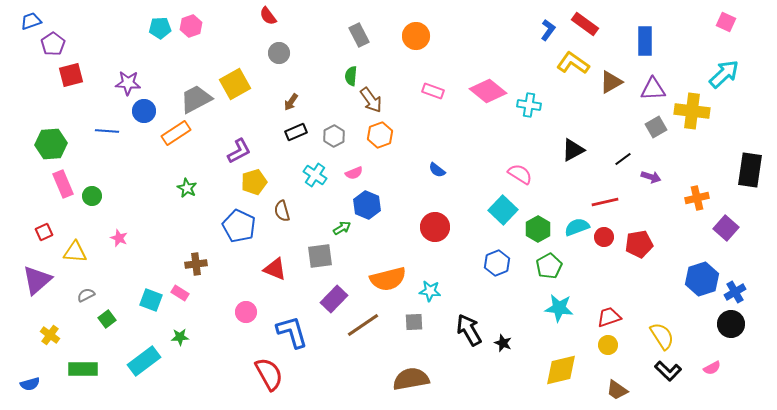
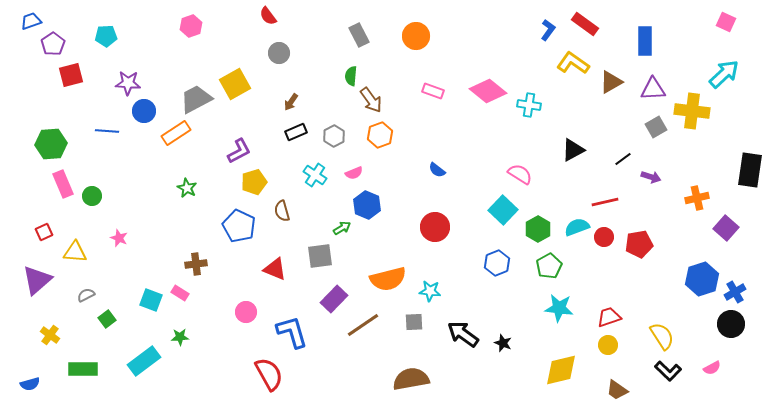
cyan pentagon at (160, 28): moved 54 px left, 8 px down
black arrow at (469, 330): moved 6 px left, 4 px down; rotated 24 degrees counterclockwise
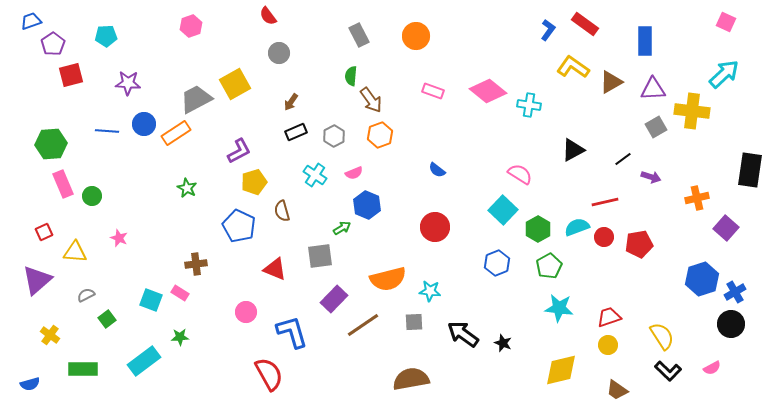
yellow L-shape at (573, 63): moved 4 px down
blue circle at (144, 111): moved 13 px down
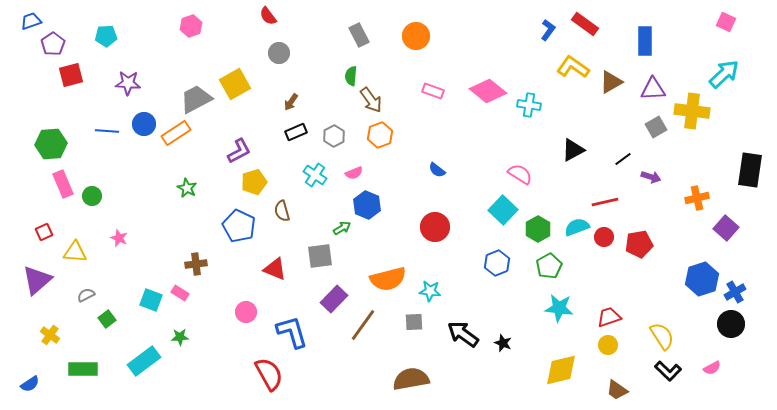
brown line at (363, 325): rotated 20 degrees counterclockwise
blue semicircle at (30, 384): rotated 18 degrees counterclockwise
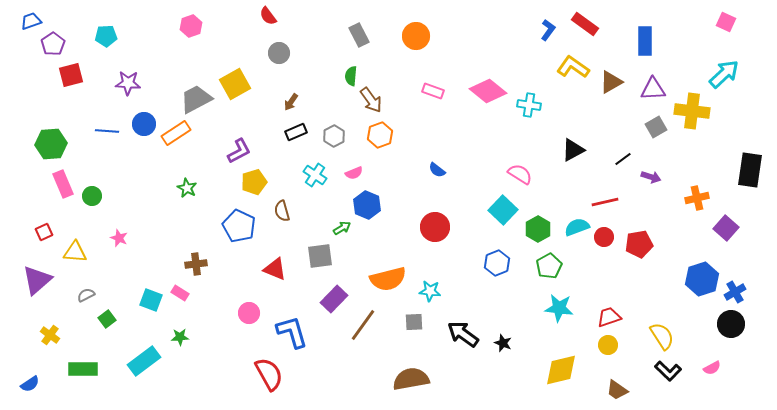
pink circle at (246, 312): moved 3 px right, 1 px down
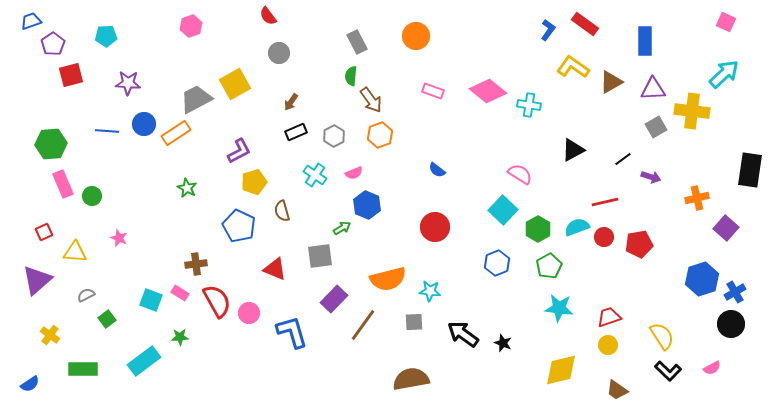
gray rectangle at (359, 35): moved 2 px left, 7 px down
red semicircle at (269, 374): moved 52 px left, 73 px up
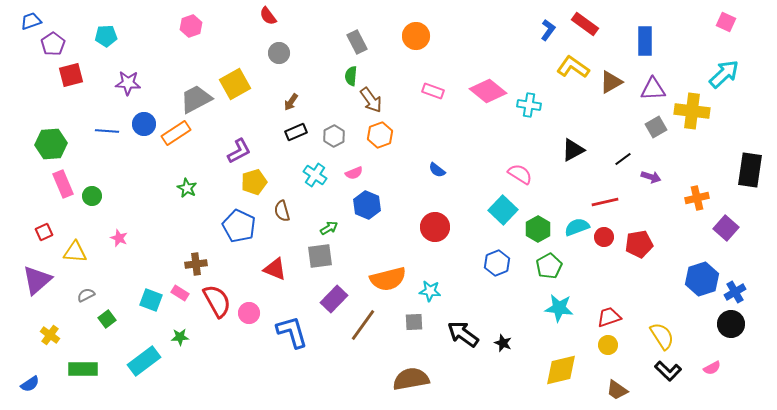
green arrow at (342, 228): moved 13 px left
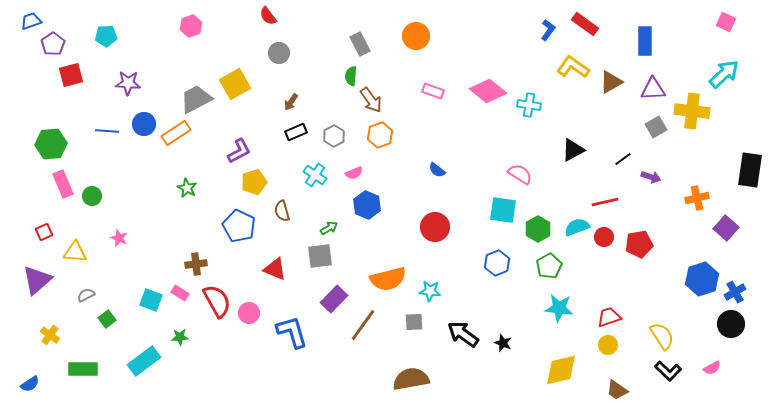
gray rectangle at (357, 42): moved 3 px right, 2 px down
cyan square at (503, 210): rotated 36 degrees counterclockwise
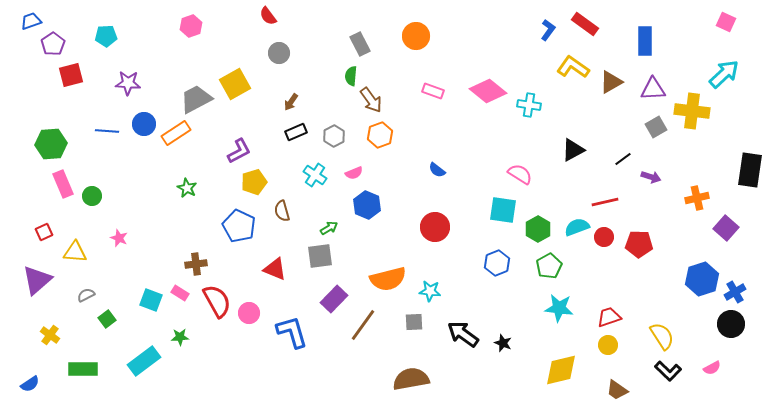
red pentagon at (639, 244): rotated 12 degrees clockwise
